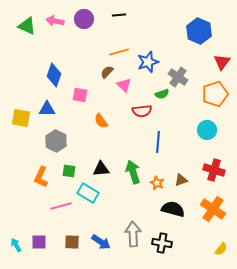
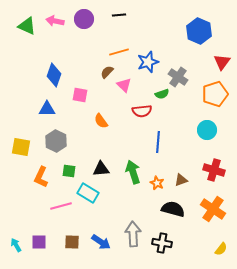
yellow square: moved 29 px down
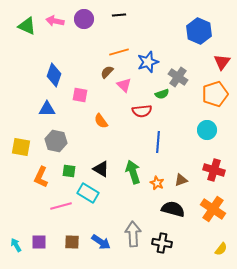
gray hexagon: rotated 15 degrees counterclockwise
black triangle: rotated 36 degrees clockwise
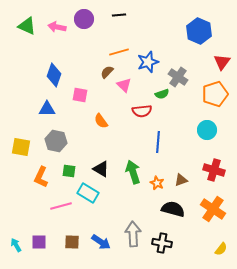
pink arrow: moved 2 px right, 6 px down
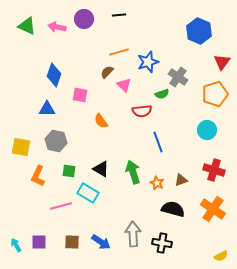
blue line: rotated 25 degrees counterclockwise
orange L-shape: moved 3 px left, 1 px up
yellow semicircle: moved 7 px down; rotated 24 degrees clockwise
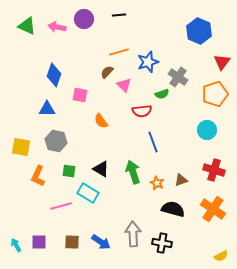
blue line: moved 5 px left
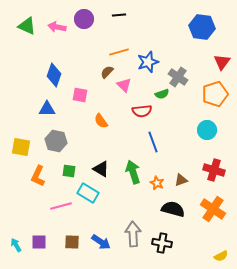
blue hexagon: moved 3 px right, 4 px up; rotated 15 degrees counterclockwise
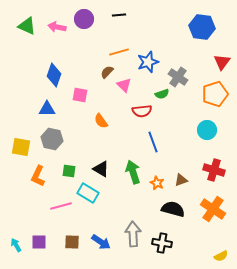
gray hexagon: moved 4 px left, 2 px up
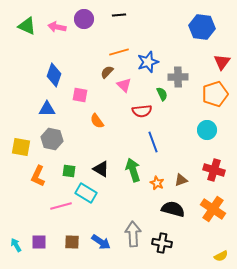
gray cross: rotated 36 degrees counterclockwise
green semicircle: rotated 96 degrees counterclockwise
orange semicircle: moved 4 px left
green arrow: moved 2 px up
cyan rectangle: moved 2 px left
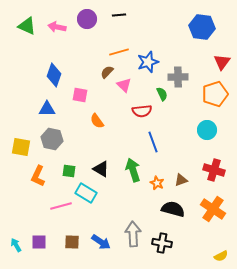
purple circle: moved 3 px right
